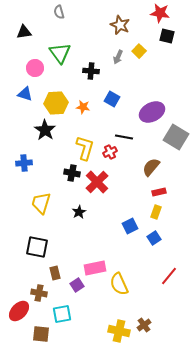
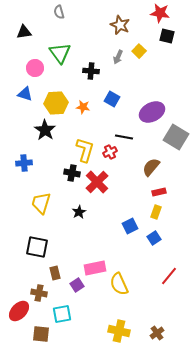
yellow L-shape at (85, 148): moved 2 px down
brown cross at (144, 325): moved 13 px right, 8 px down
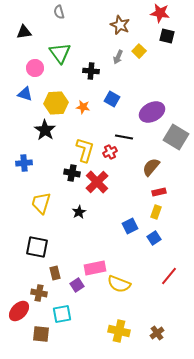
yellow semicircle at (119, 284): rotated 45 degrees counterclockwise
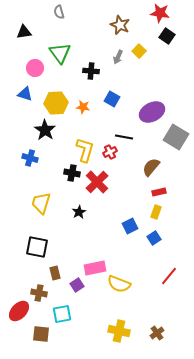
black square at (167, 36): rotated 21 degrees clockwise
blue cross at (24, 163): moved 6 px right, 5 px up; rotated 21 degrees clockwise
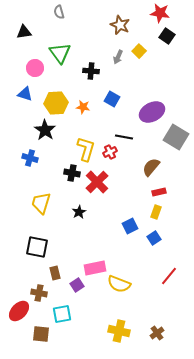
yellow L-shape at (85, 150): moved 1 px right, 1 px up
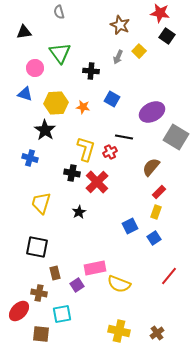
red rectangle at (159, 192): rotated 32 degrees counterclockwise
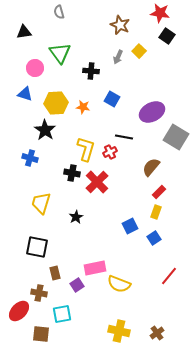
black star at (79, 212): moved 3 px left, 5 px down
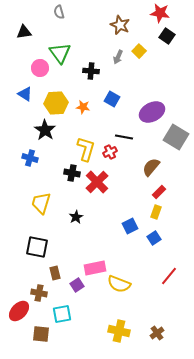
pink circle at (35, 68): moved 5 px right
blue triangle at (25, 94): rotated 14 degrees clockwise
